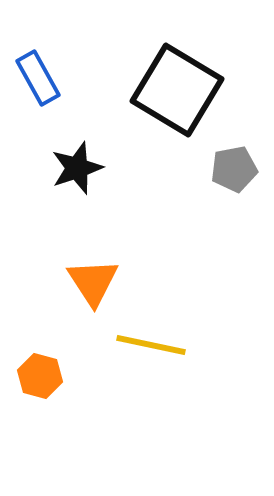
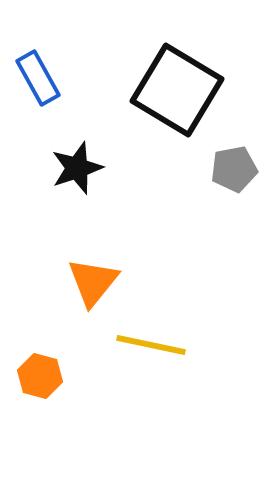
orange triangle: rotated 12 degrees clockwise
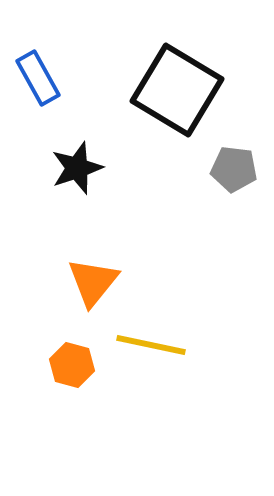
gray pentagon: rotated 18 degrees clockwise
orange hexagon: moved 32 px right, 11 px up
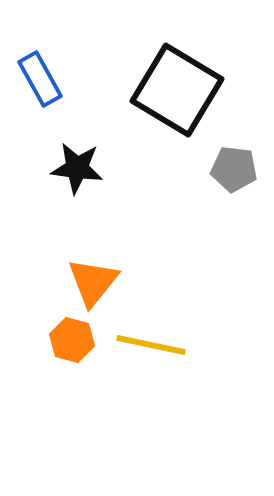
blue rectangle: moved 2 px right, 1 px down
black star: rotated 26 degrees clockwise
orange hexagon: moved 25 px up
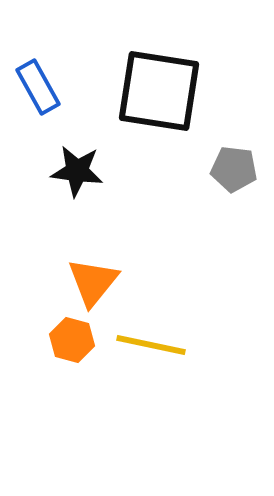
blue rectangle: moved 2 px left, 8 px down
black square: moved 18 px left, 1 px down; rotated 22 degrees counterclockwise
black star: moved 3 px down
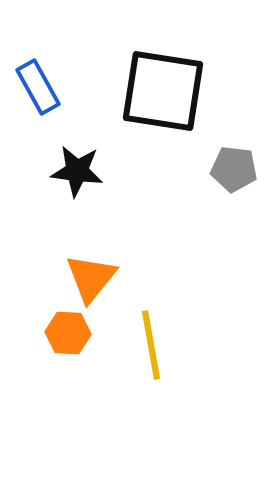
black square: moved 4 px right
orange triangle: moved 2 px left, 4 px up
orange hexagon: moved 4 px left, 7 px up; rotated 12 degrees counterclockwise
yellow line: rotated 68 degrees clockwise
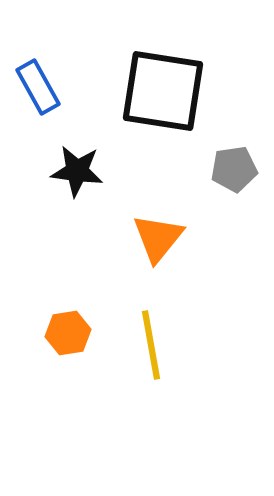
gray pentagon: rotated 15 degrees counterclockwise
orange triangle: moved 67 px right, 40 px up
orange hexagon: rotated 12 degrees counterclockwise
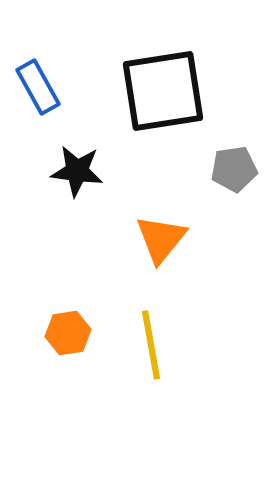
black square: rotated 18 degrees counterclockwise
orange triangle: moved 3 px right, 1 px down
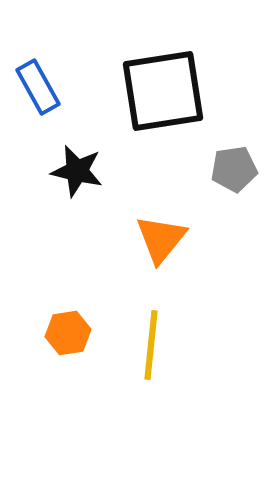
black star: rotated 6 degrees clockwise
yellow line: rotated 16 degrees clockwise
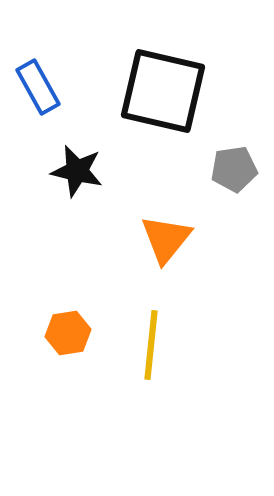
black square: rotated 22 degrees clockwise
orange triangle: moved 5 px right
